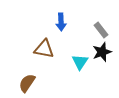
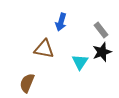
blue arrow: rotated 18 degrees clockwise
brown semicircle: rotated 12 degrees counterclockwise
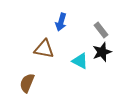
cyan triangle: moved 1 px up; rotated 36 degrees counterclockwise
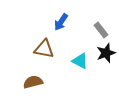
blue arrow: rotated 18 degrees clockwise
black star: moved 4 px right, 1 px down
brown semicircle: moved 6 px right, 1 px up; rotated 54 degrees clockwise
